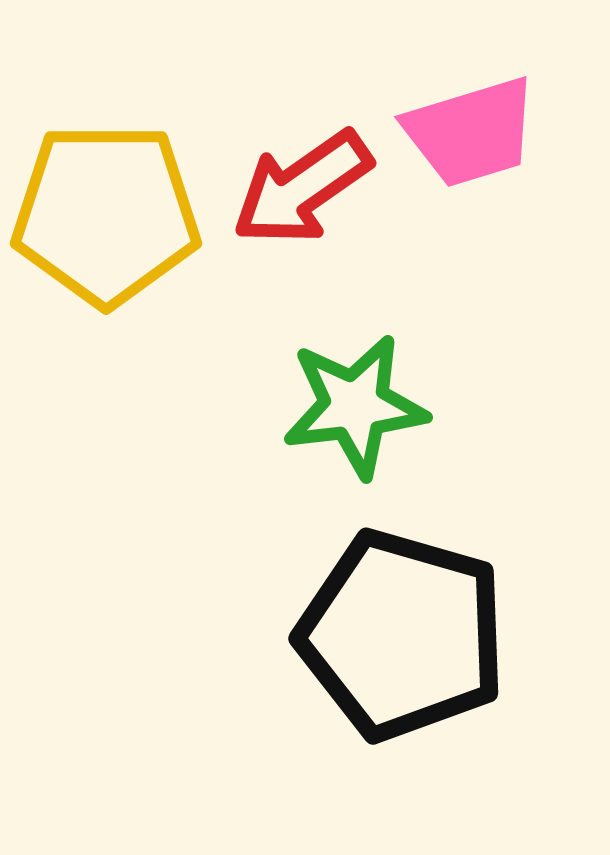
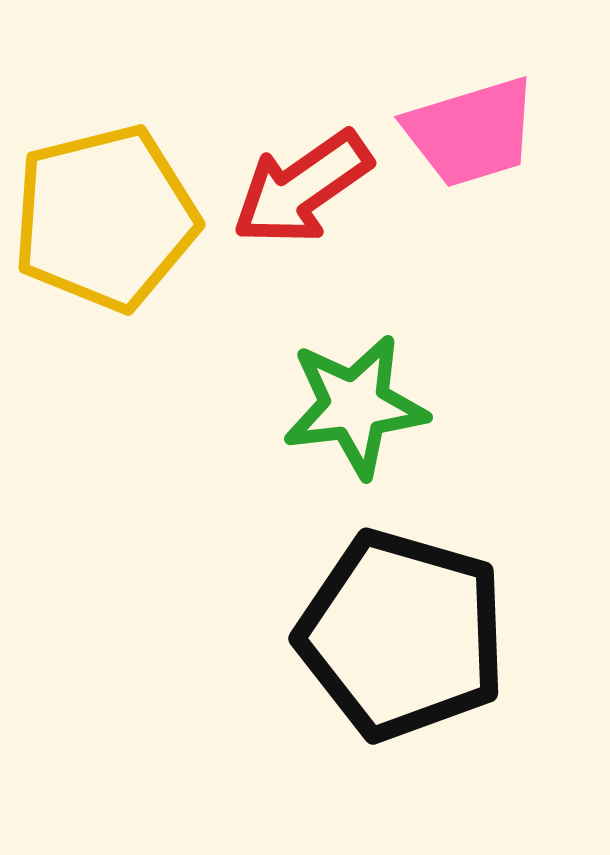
yellow pentagon: moved 1 px left, 4 px down; rotated 14 degrees counterclockwise
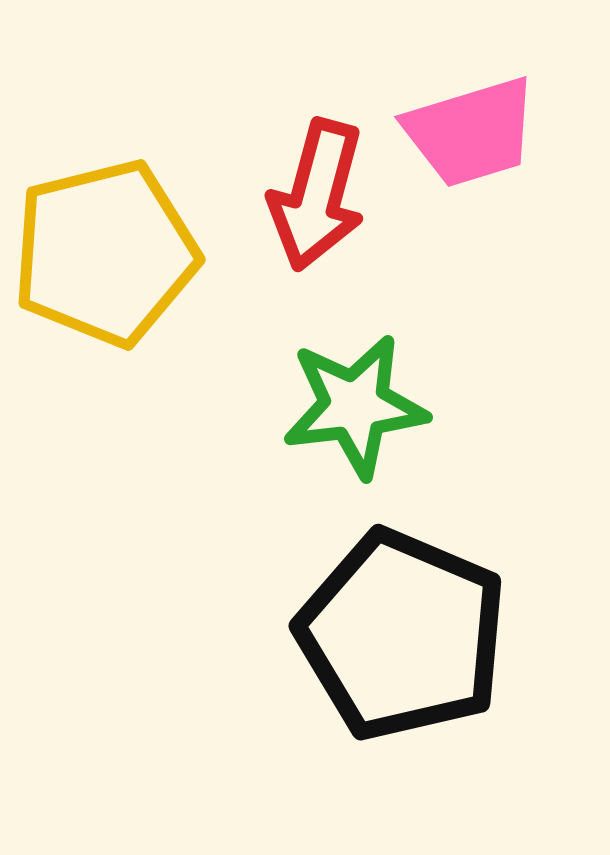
red arrow: moved 15 px right, 7 px down; rotated 40 degrees counterclockwise
yellow pentagon: moved 35 px down
black pentagon: rotated 7 degrees clockwise
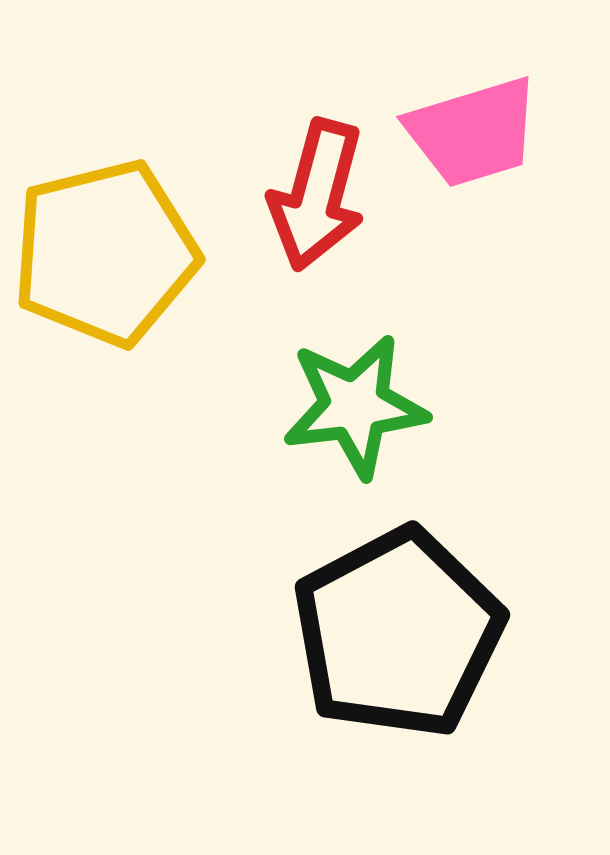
pink trapezoid: moved 2 px right
black pentagon: moved 4 px left, 2 px up; rotated 21 degrees clockwise
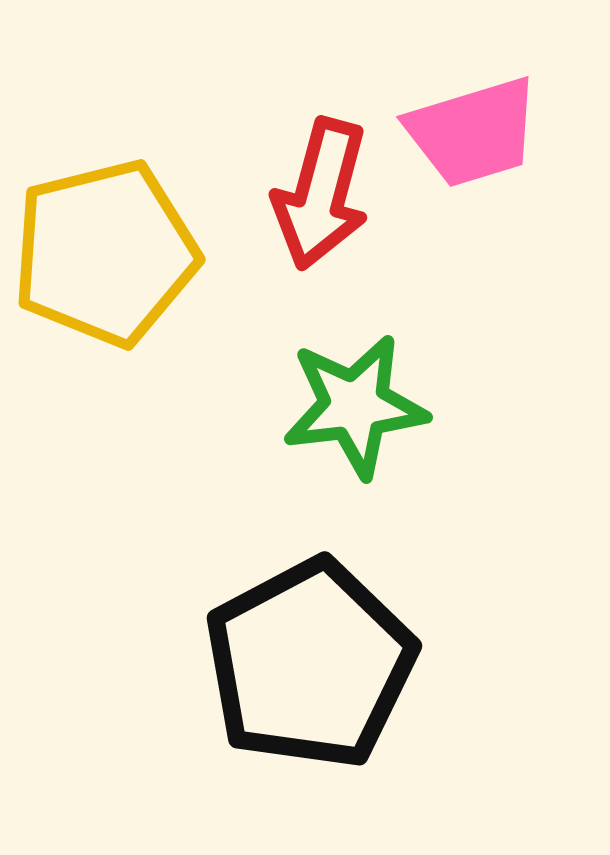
red arrow: moved 4 px right, 1 px up
black pentagon: moved 88 px left, 31 px down
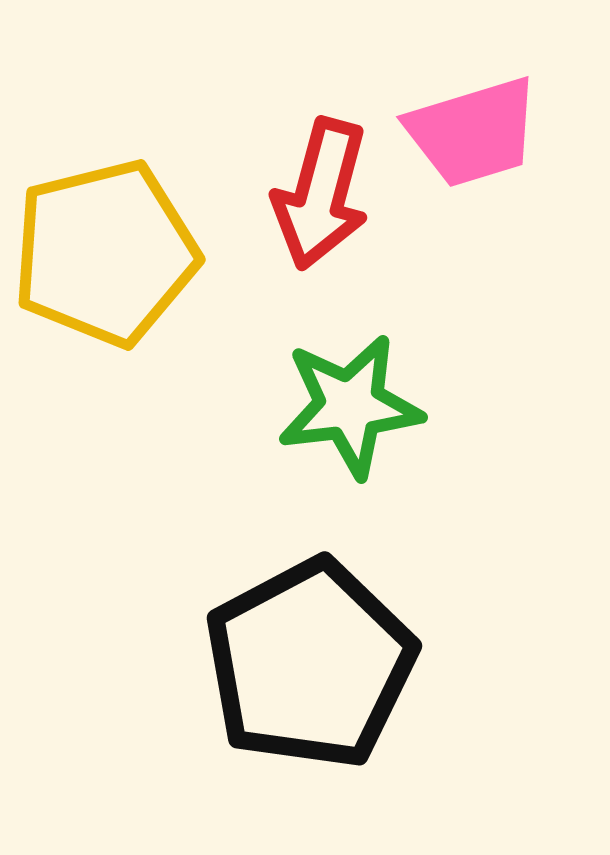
green star: moved 5 px left
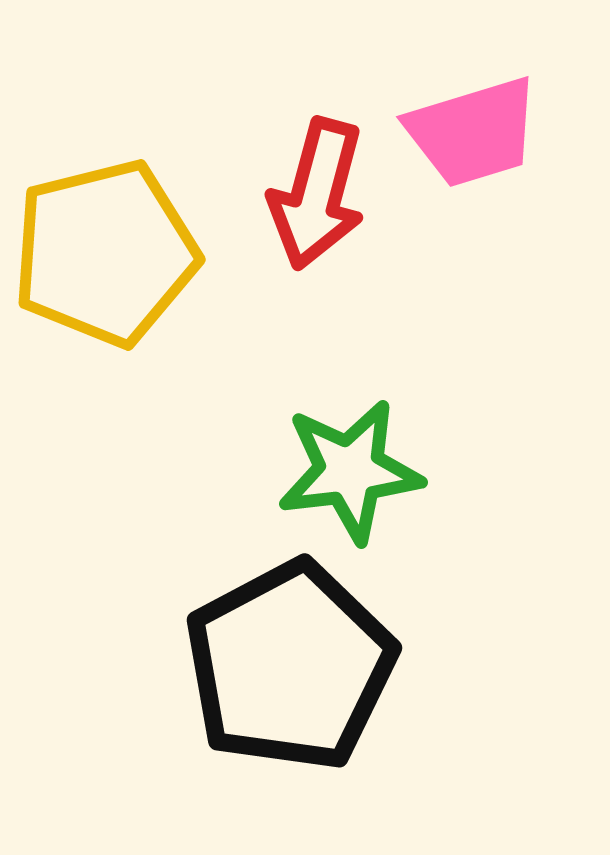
red arrow: moved 4 px left
green star: moved 65 px down
black pentagon: moved 20 px left, 2 px down
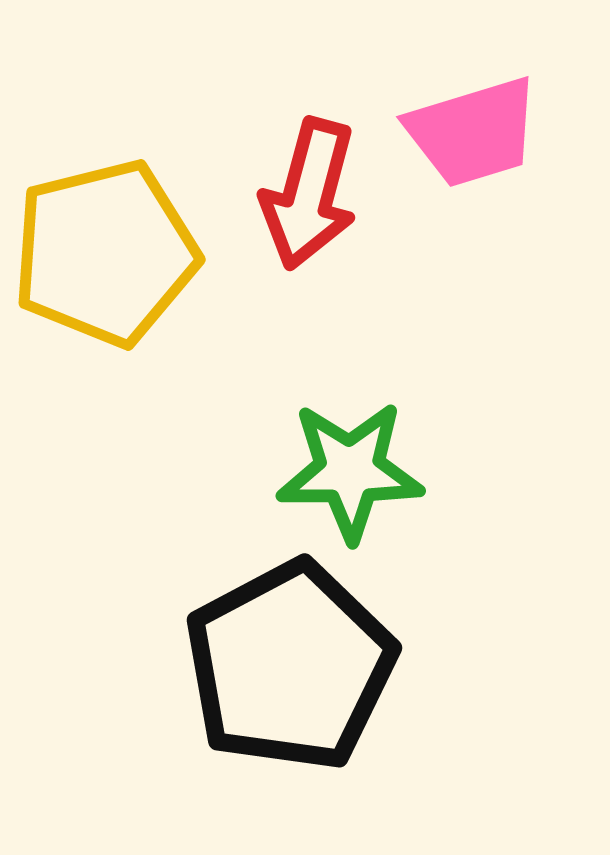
red arrow: moved 8 px left
green star: rotated 7 degrees clockwise
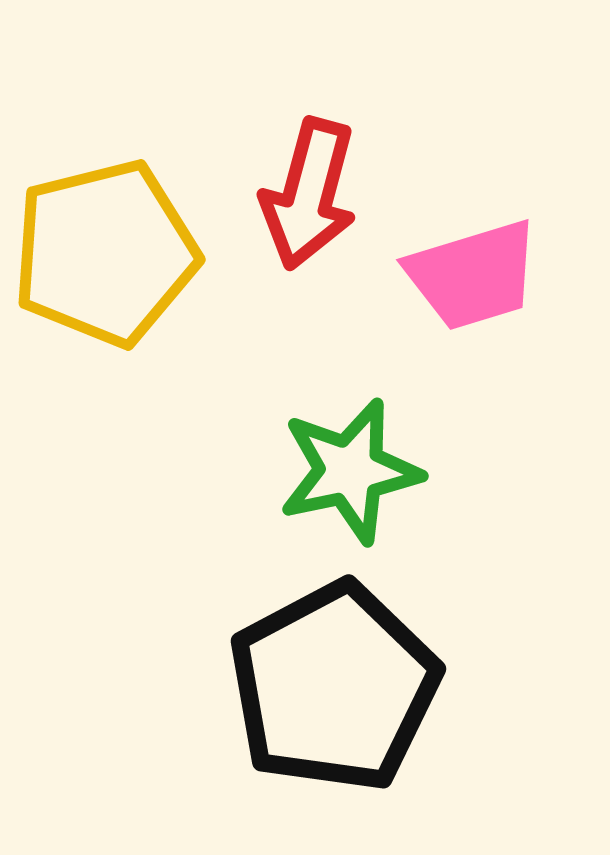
pink trapezoid: moved 143 px down
green star: rotated 12 degrees counterclockwise
black pentagon: moved 44 px right, 21 px down
